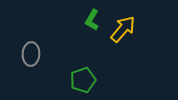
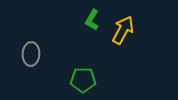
yellow arrow: moved 1 px down; rotated 12 degrees counterclockwise
green pentagon: rotated 20 degrees clockwise
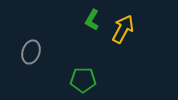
yellow arrow: moved 1 px up
gray ellipse: moved 2 px up; rotated 15 degrees clockwise
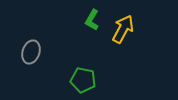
green pentagon: rotated 10 degrees clockwise
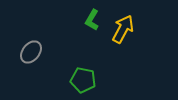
gray ellipse: rotated 20 degrees clockwise
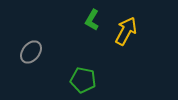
yellow arrow: moved 3 px right, 2 px down
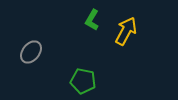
green pentagon: moved 1 px down
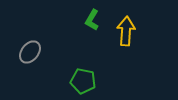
yellow arrow: rotated 24 degrees counterclockwise
gray ellipse: moved 1 px left
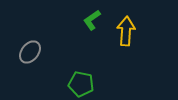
green L-shape: rotated 25 degrees clockwise
green pentagon: moved 2 px left, 3 px down
